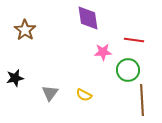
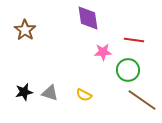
black star: moved 9 px right, 14 px down
gray triangle: rotated 48 degrees counterclockwise
brown line: rotated 52 degrees counterclockwise
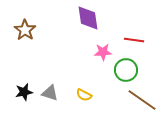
green circle: moved 2 px left
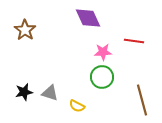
purple diamond: rotated 16 degrees counterclockwise
red line: moved 1 px down
green circle: moved 24 px left, 7 px down
yellow semicircle: moved 7 px left, 11 px down
brown line: rotated 40 degrees clockwise
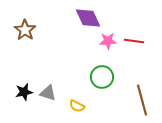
pink star: moved 5 px right, 11 px up
gray triangle: moved 2 px left
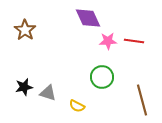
black star: moved 5 px up
